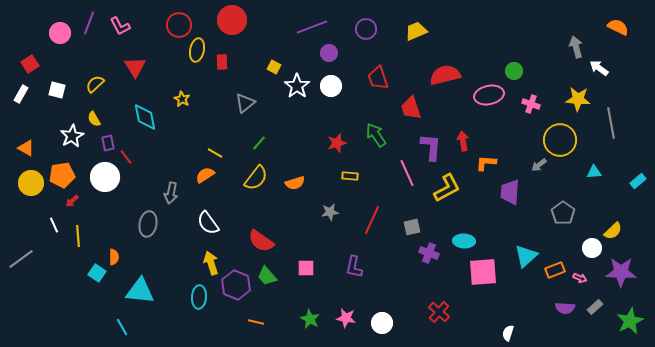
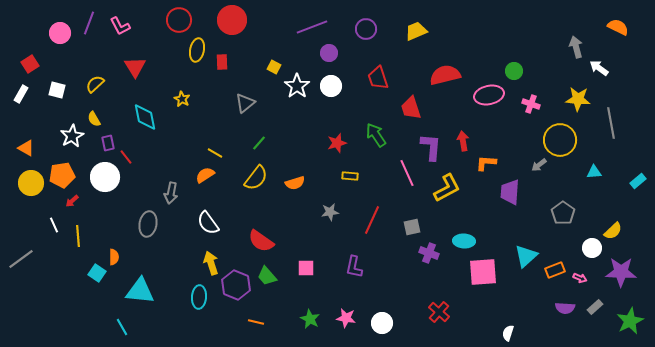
red circle at (179, 25): moved 5 px up
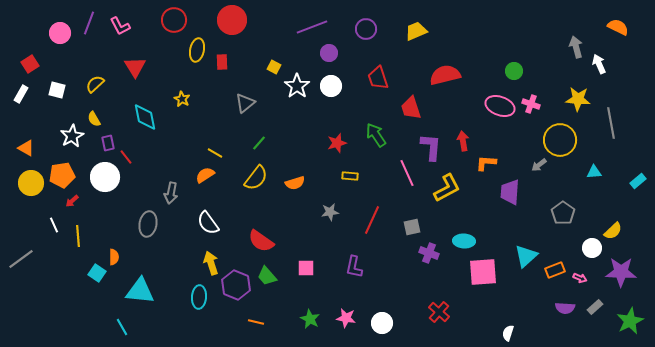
red circle at (179, 20): moved 5 px left
white arrow at (599, 68): moved 4 px up; rotated 30 degrees clockwise
pink ellipse at (489, 95): moved 11 px right, 11 px down; rotated 32 degrees clockwise
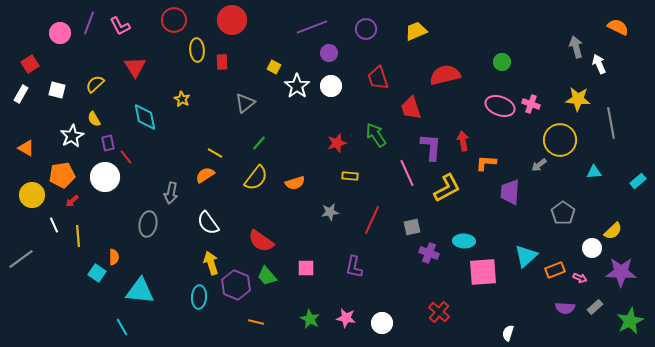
yellow ellipse at (197, 50): rotated 15 degrees counterclockwise
green circle at (514, 71): moved 12 px left, 9 px up
yellow circle at (31, 183): moved 1 px right, 12 px down
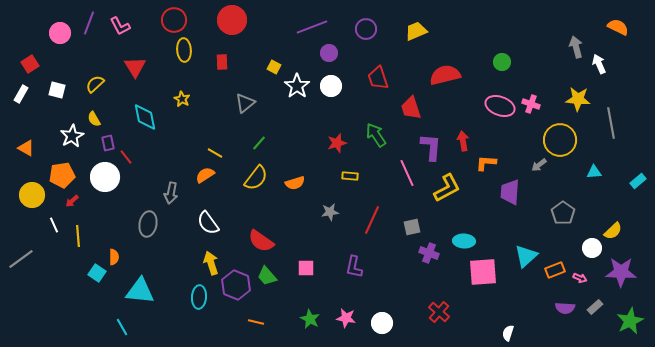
yellow ellipse at (197, 50): moved 13 px left
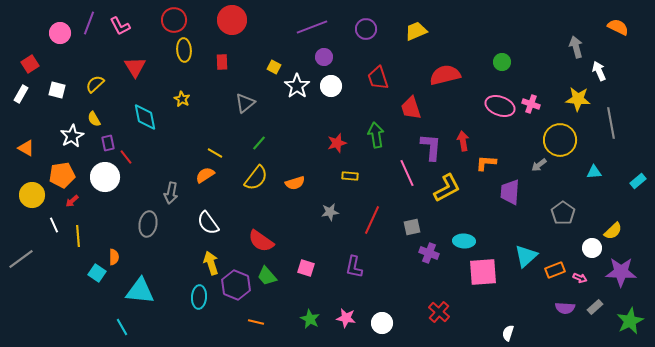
purple circle at (329, 53): moved 5 px left, 4 px down
white arrow at (599, 64): moved 7 px down
green arrow at (376, 135): rotated 25 degrees clockwise
pink square at (306, 268): rotated 18 degrees clockwise
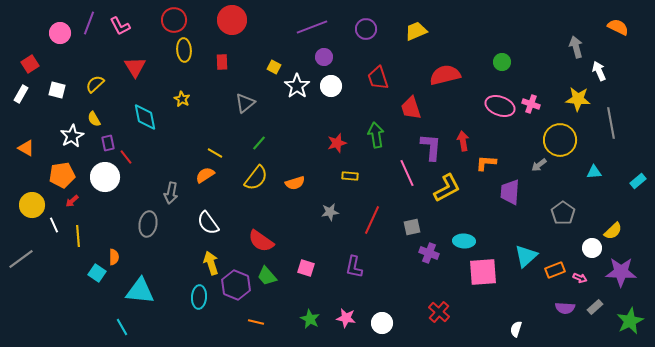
yellow circle at (32, 195): moved 10 px down
white semicircle at (508, 333): moved 8 px right, 4 px up
